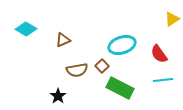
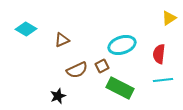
yellow triangle: moved 3 px left, 1 px up
brown triangle: moved 1 px left
red semicircle: rotated 42 degrees clockwise
brown square: rotated 16 degrees clockwise
brown semicircle: rotated 15 degrees counterclockwise
black star: rotated 14 degrees clockwise
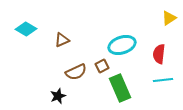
brown semicircle: moved 1 px left, 2 px down
green rectangle: rotated 40 degrees clockwise
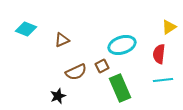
yellow triangle: moved 9 px down
cyan diamond: rotated 10 degrees counterclockwise
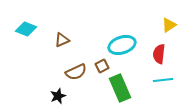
yellow triangle: moved 2 px up
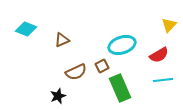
yellow triangle: rotated 14 degrees counterclockwise
red semicircle: moved 1 px down; rotated 126 degrees counterclockwise
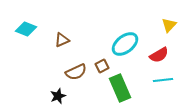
cyan ellipse: moved 3 px right, 1 px up; rotated 20 degrees counterclockwise
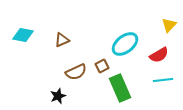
cyan diamond: moved 3 px left, 6 px down; rotated 10 degrees counterclockwise
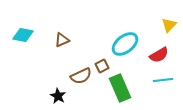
brown semicircle: moved 5 px right, 4 px down
black star: rotated 21 degrees counterclockwise
